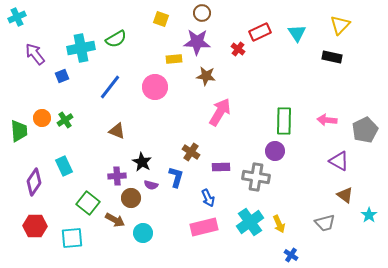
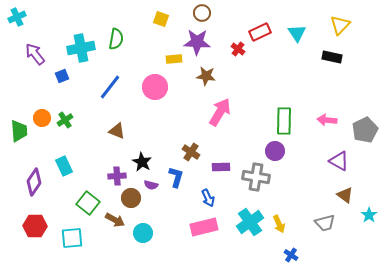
green semicircle at (116, 39): rotated 50 degrees counterclockwise
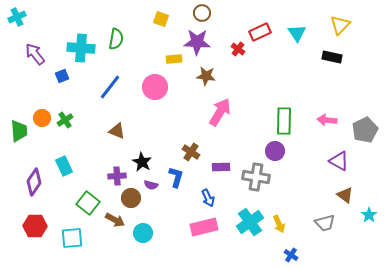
cyan cross at (81, 48): rotated 16 degrees clockwise
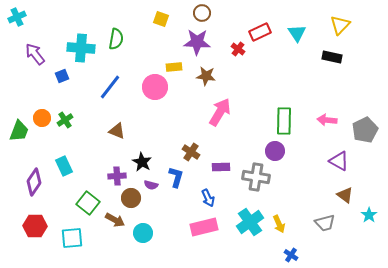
yellow rectangle at (174, 59): moved 8 px down
green trapezoid at (19, 131): rotated 25 degrees clockwise
